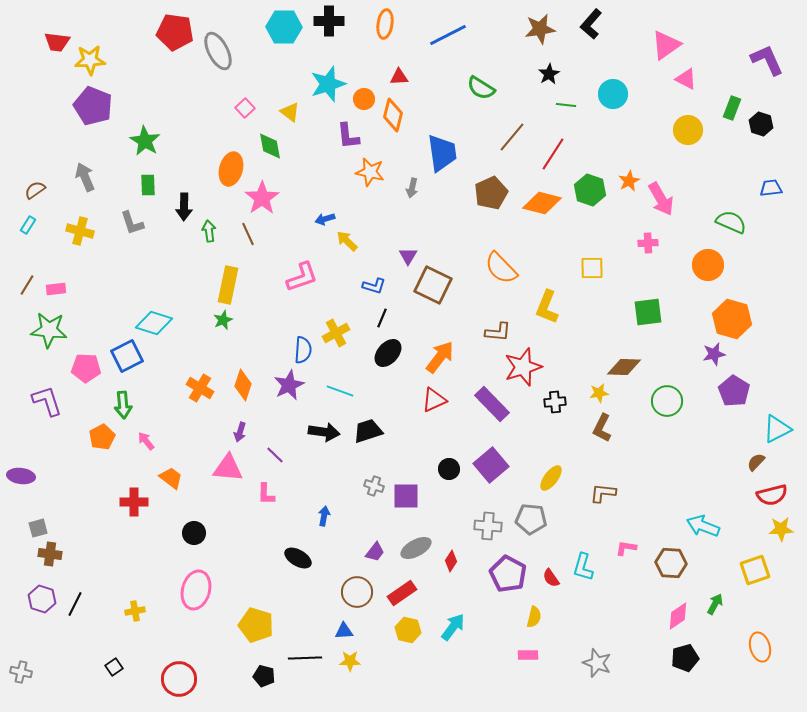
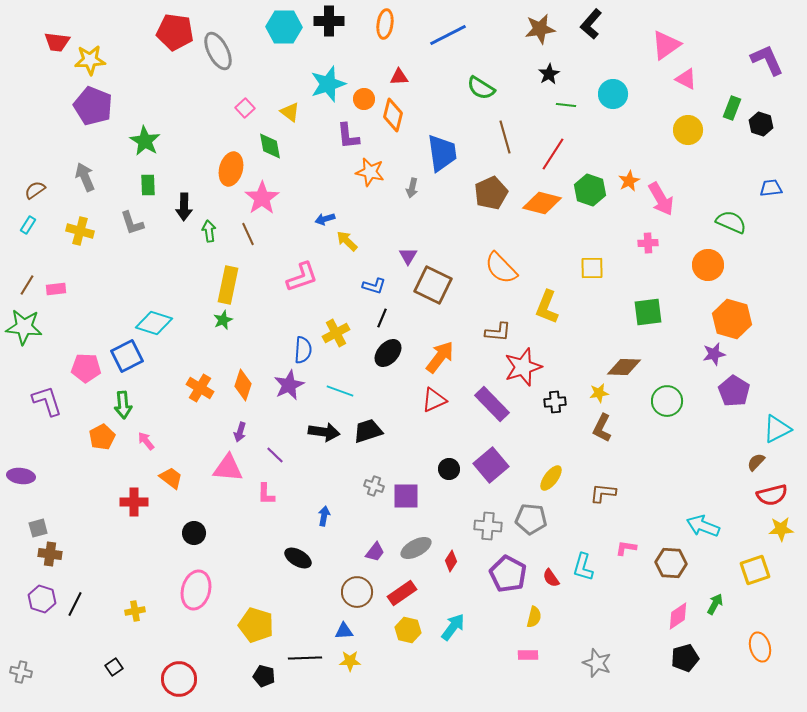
brown line at (512, 137): moved 7 px left; rotated 56 degrees counterclockwise
green star at (49, 330): moved 25 px left, 3 px up
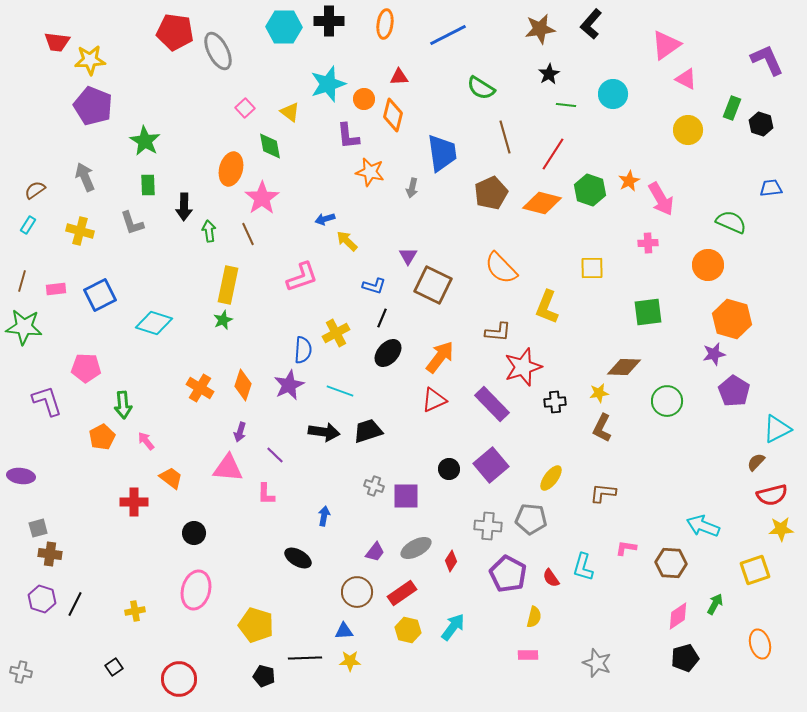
brown line at (27, 285): moved 5 px left, 4 px up; rotated 15 degrees counterclockwise
blue square at (127, 356): moved 27 px left, 61 px up
orange ellipse at (760, 647): moved 3 px up
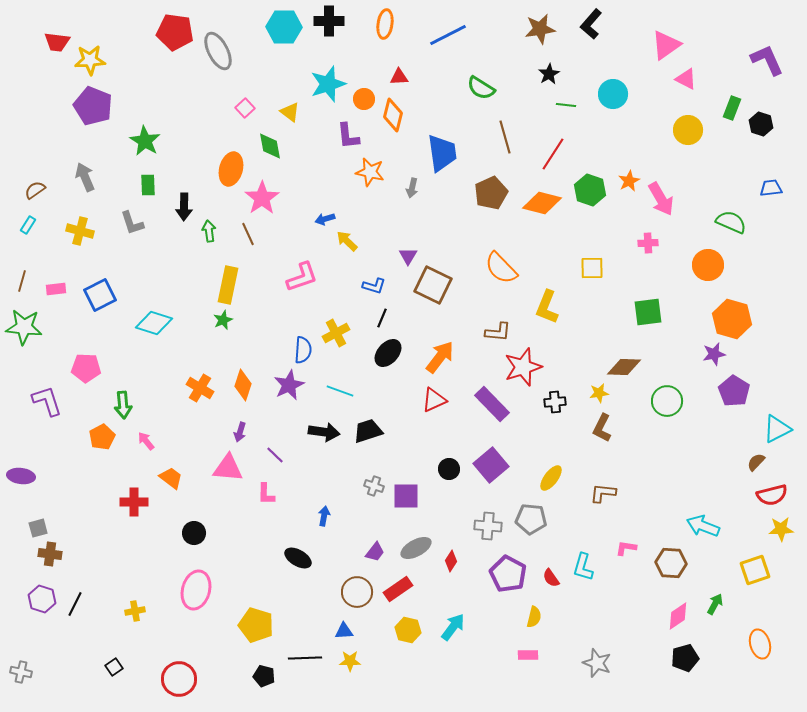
red rectangle at (402, 593): moved 4 px left, 4 px up
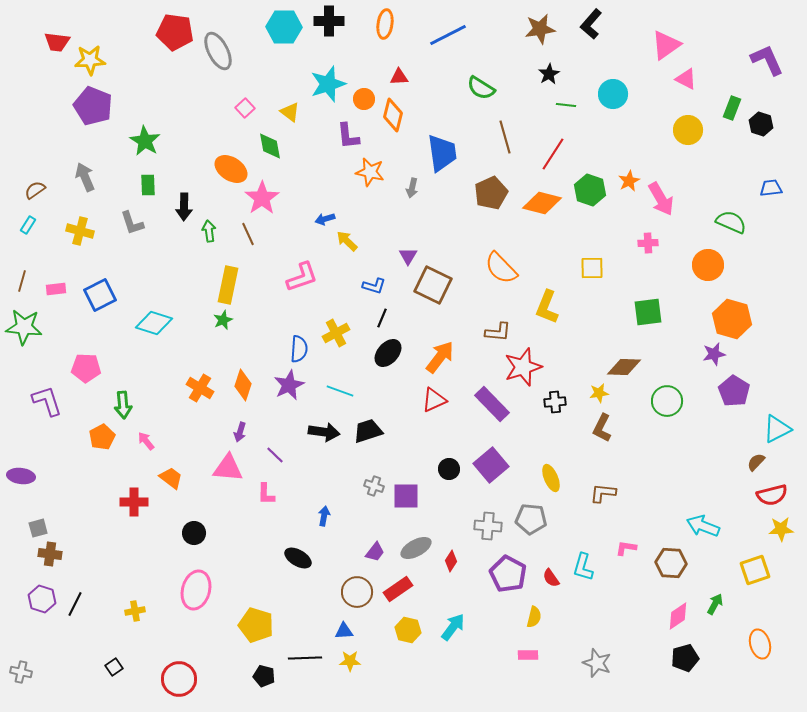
orange ellipse at (231, 169): rotated 72 degrees counterclockwise
blue semicircle at (303, 350): moved 4 px left, 1 px up
yellow ellipse at (551, 478): rotated 60 degrees counterclockwise
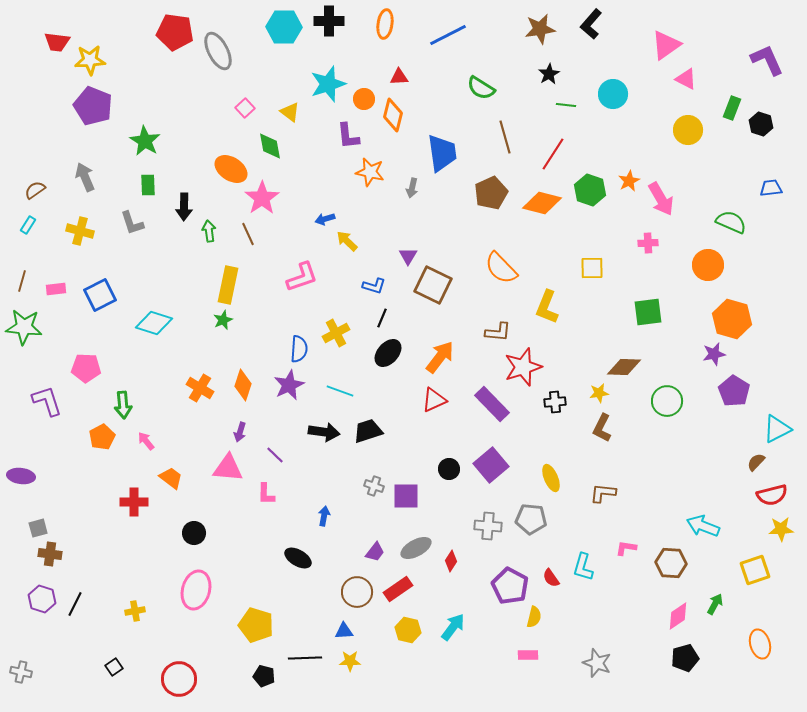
purple pentagon at (508, 574): moved 2 px right, 12 px down
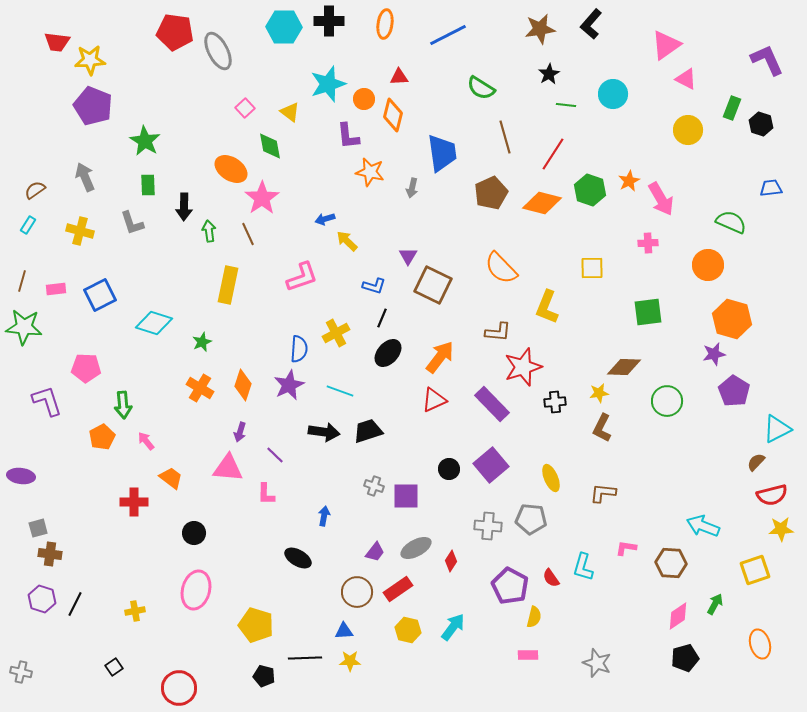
green star at (223, 320): moved 21 px left, 22 px down
red circle at (179, 679): moved 9 px down
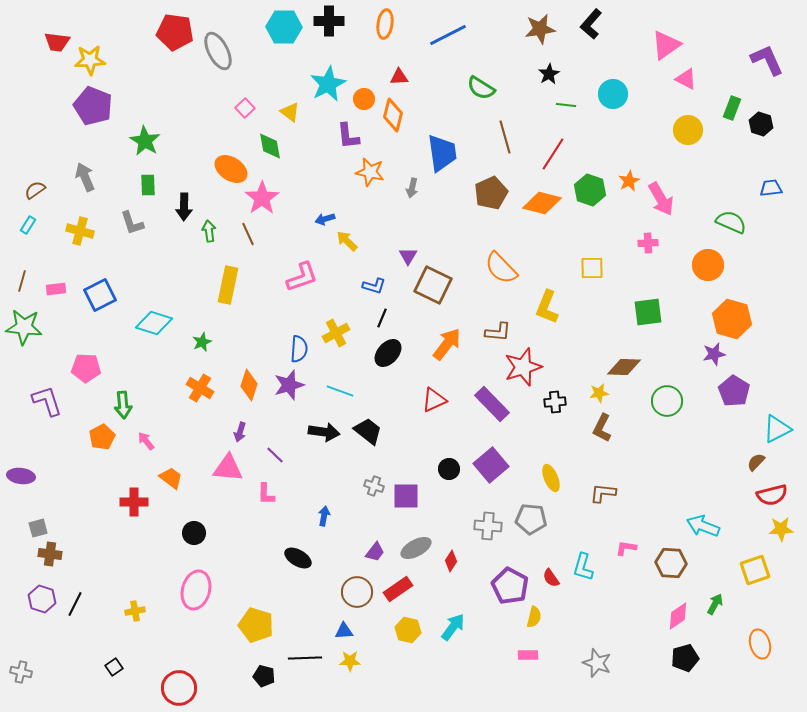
cyan star at (328, 84): rotated 9 degrees counterclockwise
orange arrow at (440, 357): moved 7 px right, 13 px up
orange diamond at (243, 385): moved 6 px right
purple star at (289, 385): rotated 8 degrees clockwise
black trapezoid at (368, 431): rotated 56 degrees clockwise
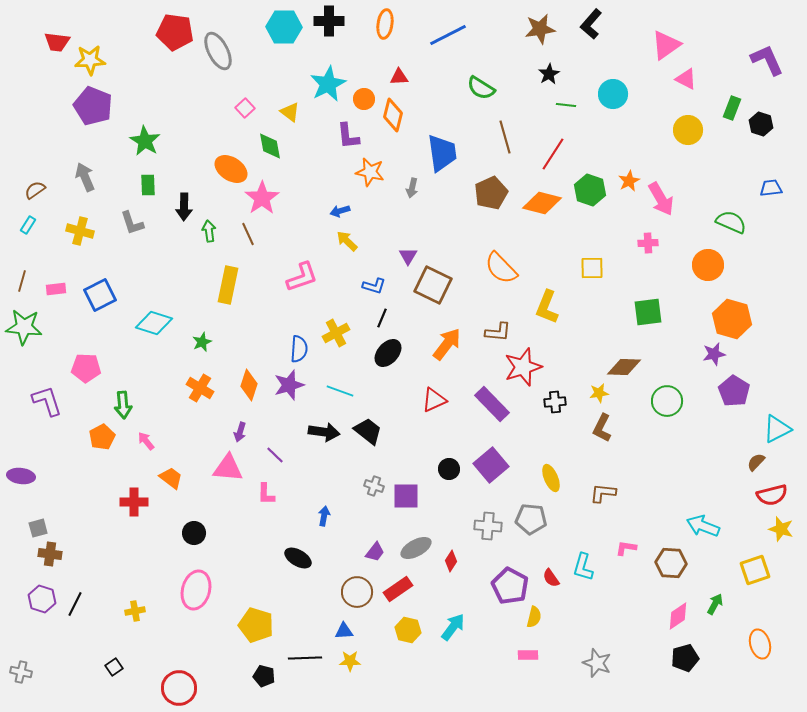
blue arrow at (325, 219): moved 15 px right, 8 px up
yellow star at (781, 529): rotated 20 degrees clockwise
